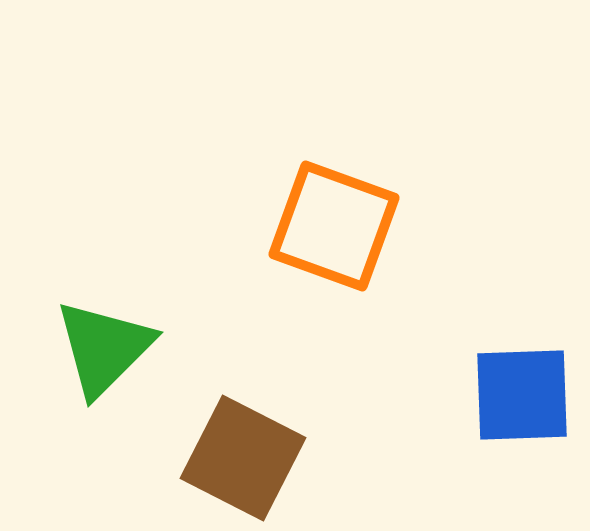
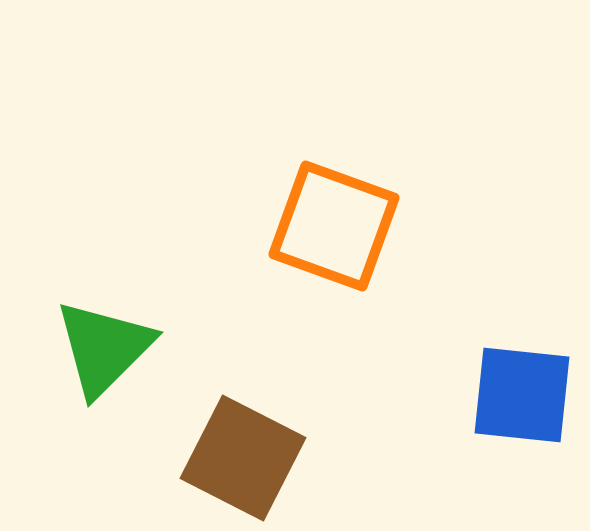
blue square: rotated 8 degrees clockwise
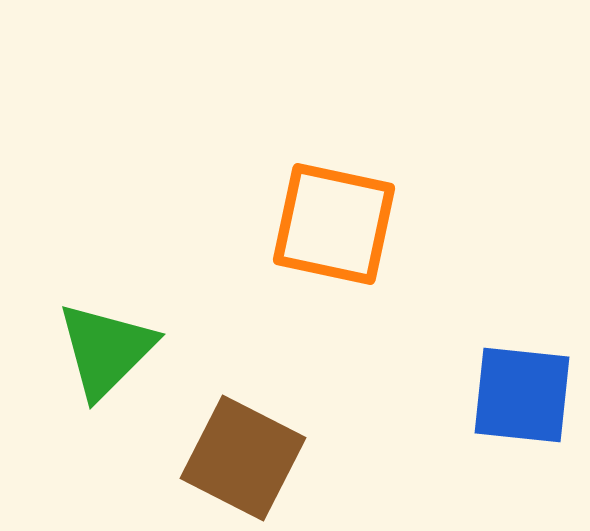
orange square: moved 2 px up; rotated 8 degrees counterclockwise
green triangle: moved 2 px right, 2 px down
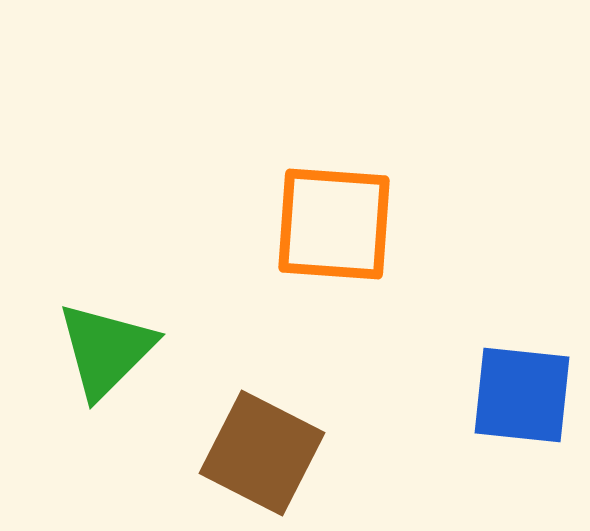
orange square: rotated 8 degrees counterclockwise
brown square: moved 19 px right, 5 px up
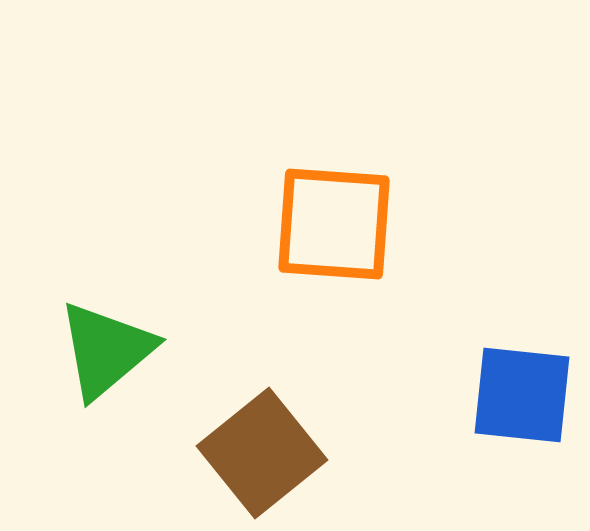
green triangle: rotated 5 degrees clockwise
brown square: rotated 24 degrees clockwise
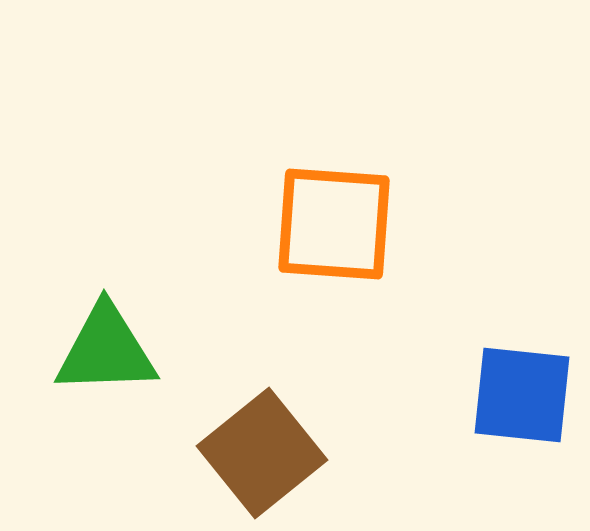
green triangle: rotated 38 degrees clockwise
